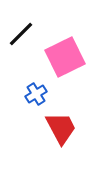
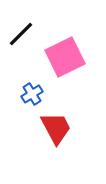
blue cross: moved 4 px left
red trapezoid: moved 5 px left
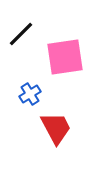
pink square: rotated 18 degrees clockwise
blue cross: moved 2 px left
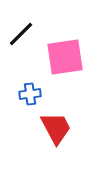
blue cross: rotated 25 degrees clockwise
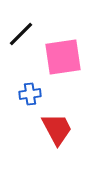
pink square: moved 2 px left
red trapezoid: moved 1 px right, 1 px down
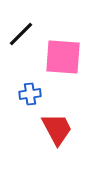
pink square: rotated 12 degrees clockwise
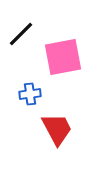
pink square: rotated 15 degrees counterclockwise
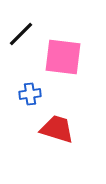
pink square: rotated 18 degrees clockwise
red trapezoid: rotated 45 degrees counterclockwise
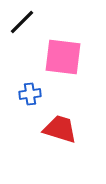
black line: moved 1 px right, 12 px up
red trapezoid: moved 3 px right
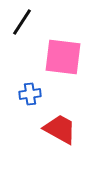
black line: rotated 12 degrees counterclockwise
red trapezoid: rotated 12 degrees clockwise
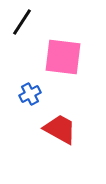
blue cross: rotated 20 degrees counterclockwise
